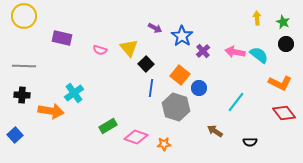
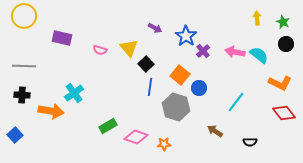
blue star: moved 4 px right
blue line: moved 1 px left, 1 px up
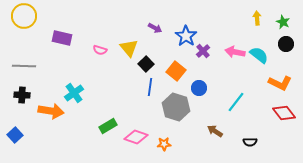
orange square: moved 4 px left, 4 px up
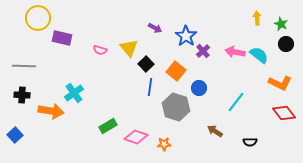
yellow circle: moved 14 px right, 2 px down
green star: moved 2 px left, 2 px down
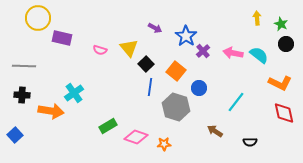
pink arrow: moved 2 px left, 1 px down
red diamond: rotated 25 degrees clockwise
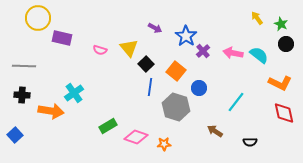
yellow arrow: rotated 32 degrees counterclockwise
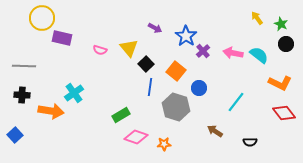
yellow circle: moved 4 px right
red diamond: rotated 25 degrees counterclockwise
green rectangle: moved 13 px right, 11 px up
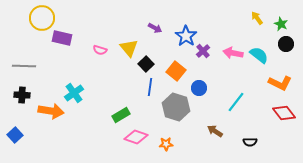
orange star: moved 2 px right
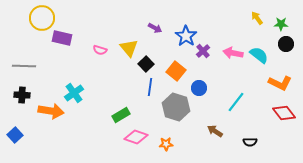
green star: rotated 24 degrees counterclockwise
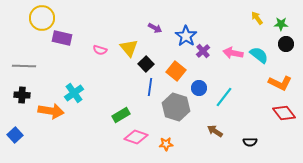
cyan line: moved 12 px left, 5 px up
